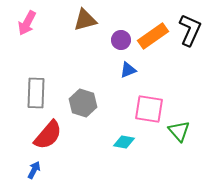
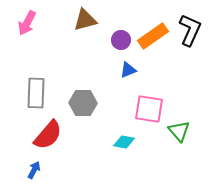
gray hexagon: rotated 16 degrees counterclockwise
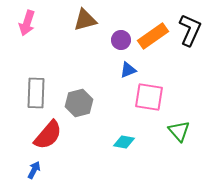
pink arrow: rotated 10 degrees counterclockwise
gray hexagon: moved 4 px left; rotated 16 degrees counterclockwise
pink square: moved 12 px up
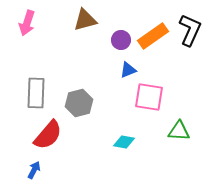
green triangle: rotated 45 degrees counterclockwise
